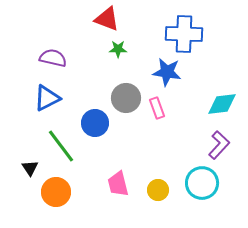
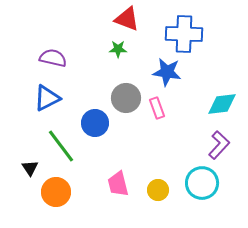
red triangle: moved 20 px right
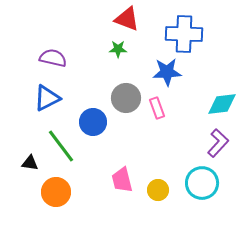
blue star: rotated 12 degrees counterclockwise
blue circle: moved 2 px left, 1 px up
purple L-shape: moved 1 px left, 2 px up
black triangle: moved 5 px up; rotated 48 degrees counterclockwise
pink trapezoid: moved 4 px right, 4 px up
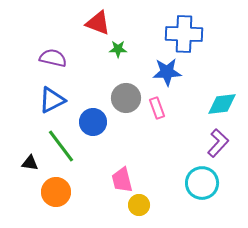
red triangle: moved 29 px left, 4 px down
blue triangle: moved 5 px right, 2 px down
yellow circle: moved 19 px left, 15 px down
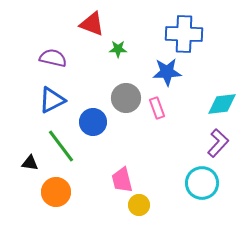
red triangle: moved 6 px left, 1 px down
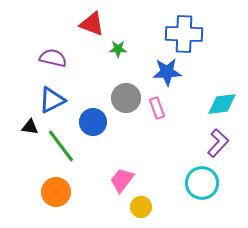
black triangle: moved 36 px up
pink trapezoid: rotated 52 degrees clockwise
yellow circle: moved 2 px right, 2 px down
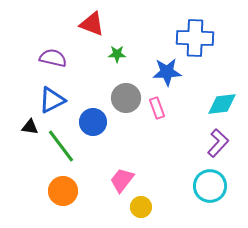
blue cross: moved 11 px right, 4 px down
green star: moved 1 px left, 5 px down
cyan circle: moved 8 px right, 3 px down
orange circle: moved 7 px right, 1 px up
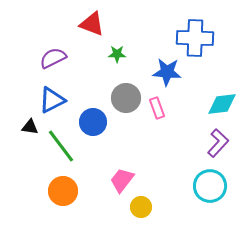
purple semicircle: rotated 40 degrees counterclockwise
blue star: rotated 8 degrees clockwise
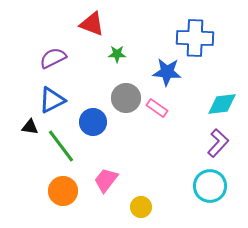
pink rectangle: rotated 35 degrees counterclockwise
pink trapezoid: moved 16 px left
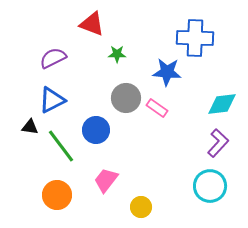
blue circle: moved 3 px right, 8 px down
orange circle: moved 6 px left, 4 px down
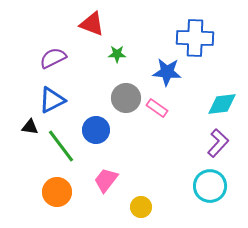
orange circle: moved 3 px up
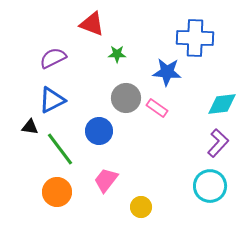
blue circle: moved 3 px right, 1 px down
green line: moved 1 px left, 3 px down
